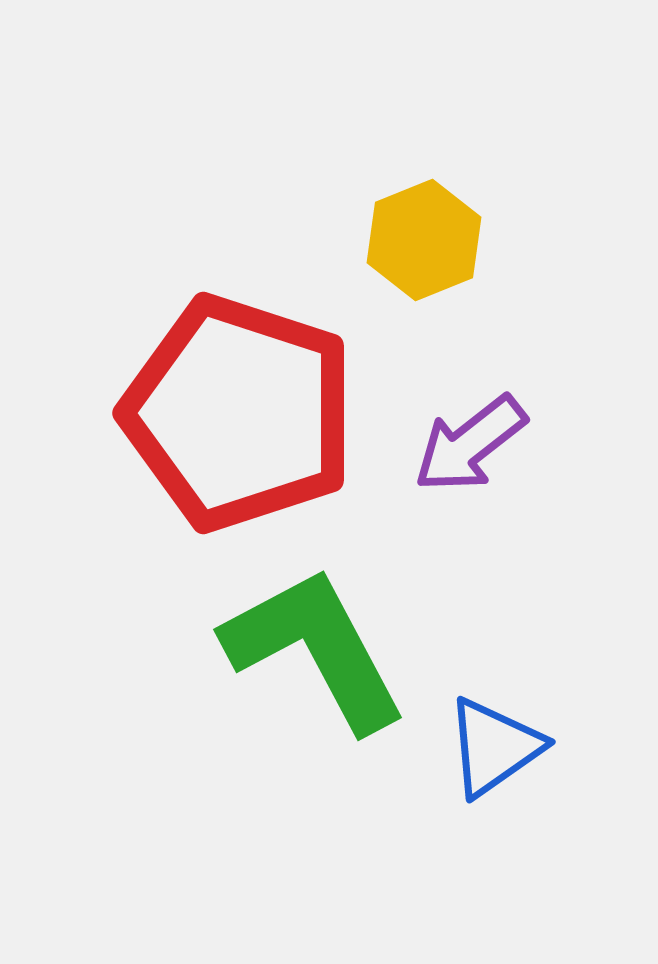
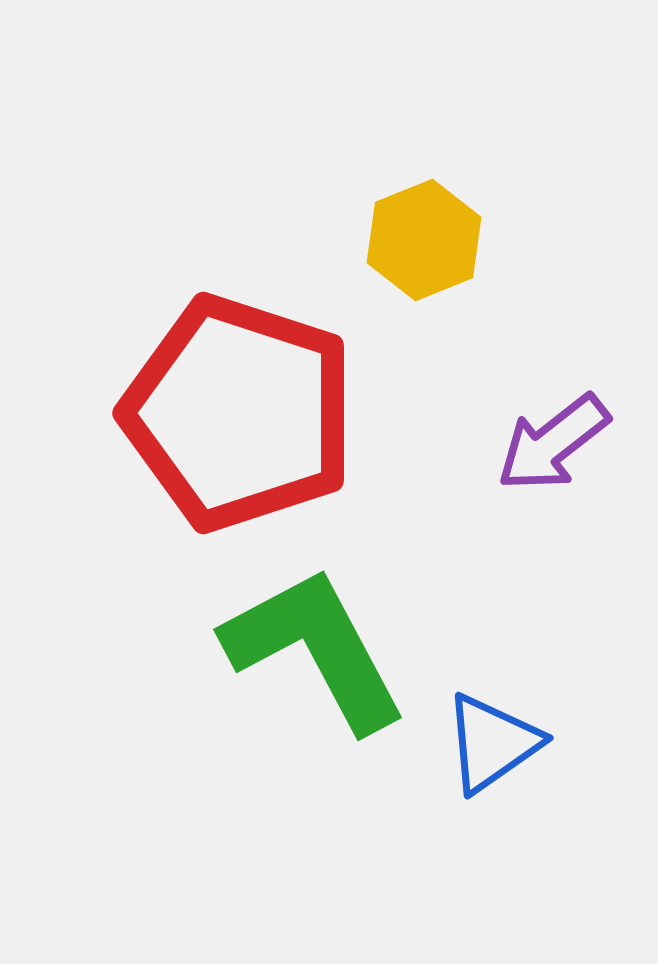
purple arrow: moved 83 px right, 1 px up
blue triangle: moved 2 px left, 4 px up
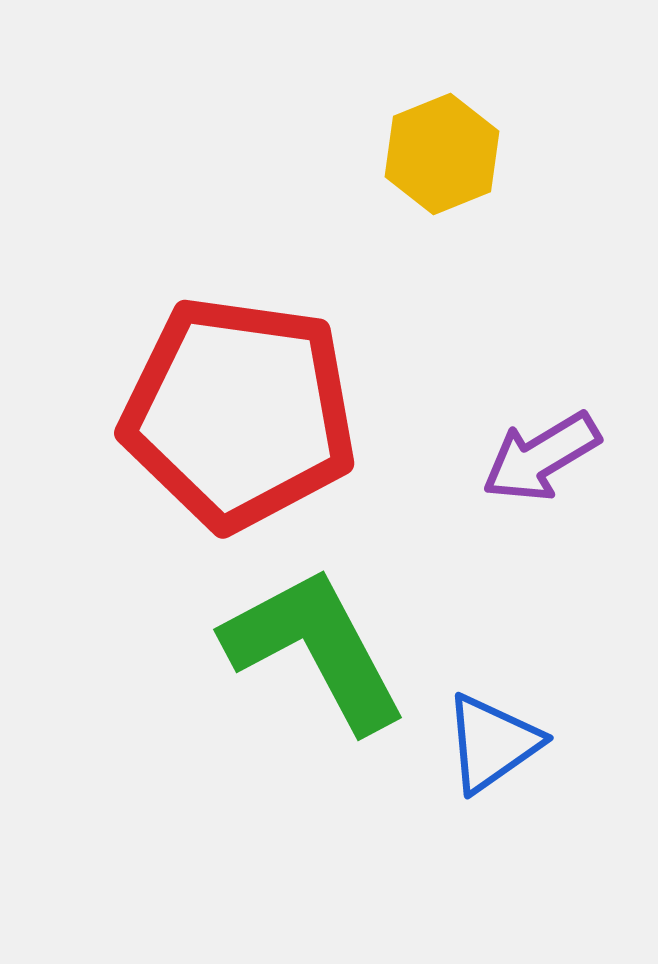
yellow hexagon: moved 18 px right, 86 px up
red pentagon: rotated 10 degrees counterclockwise
purple arrow: moved 12 px left, 14 px down; rotated 7 degrees clockwise
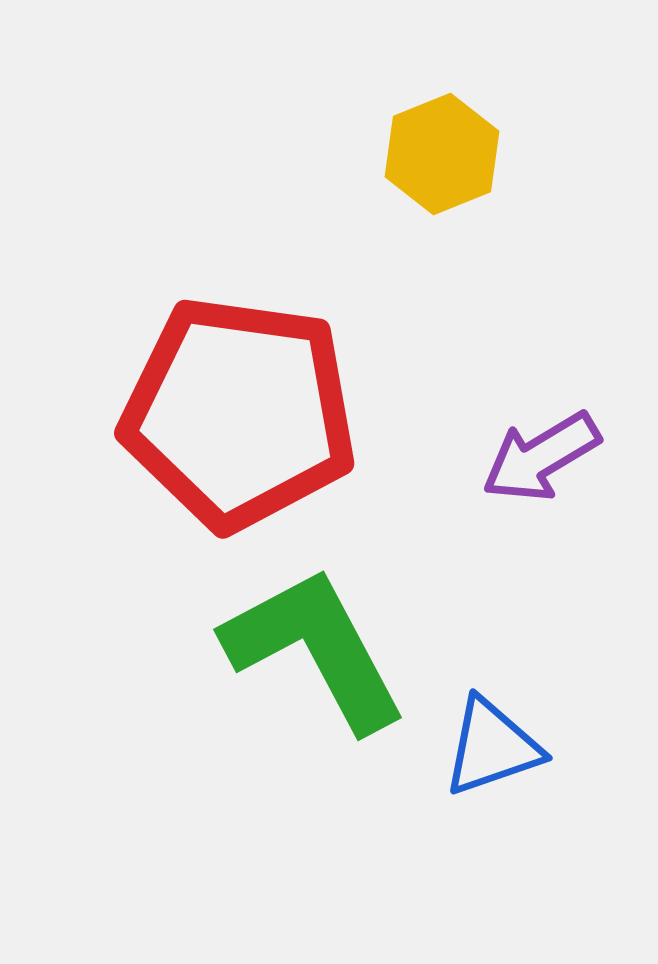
blue triangle: moved 4 px down; rotated 16 degrees clockwise
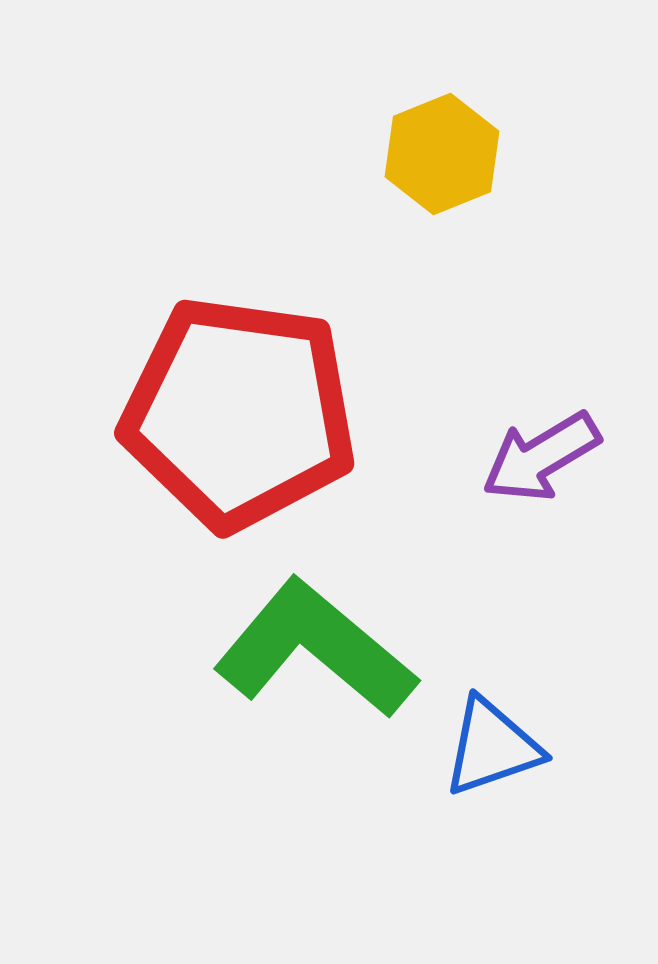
green L-shape: rotated 22 degrees counterclockwise
